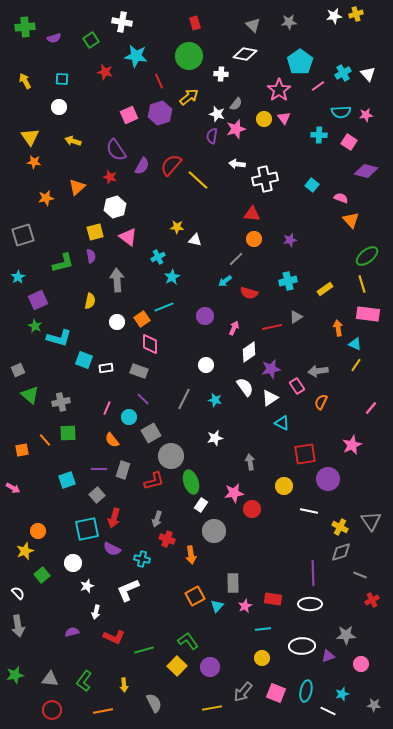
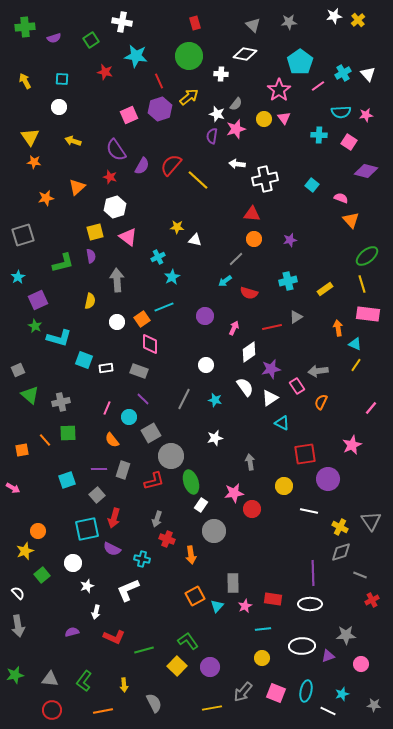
yellow cross at (356, 14): moved 2 px right, 6 px down; rotated 24 degrees counterclockwise
purple hexagon at (160, 113): moved 4 px up
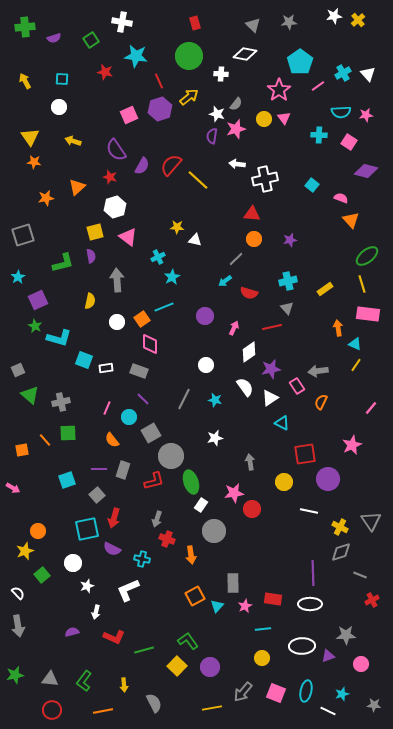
gray triangle at (296, 317): moved 9 px left, 9 px up; rotated 40 degrees counterclockwise
yellow circle at (284, 486): moved 4 px up
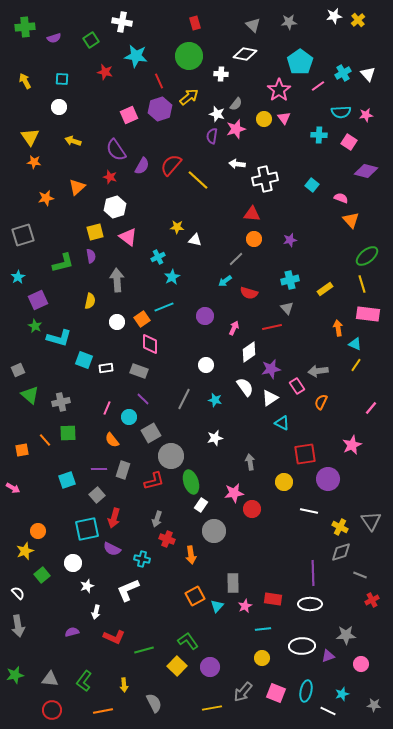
cyan cross at (288, 281): moved 2 px right, 1 px up
